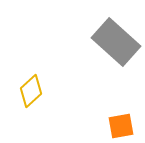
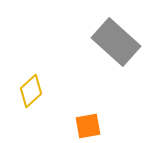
orange square: moved 33 px left
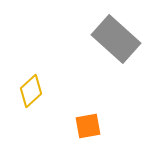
gray rectangle: moved 3 px up
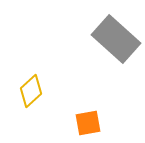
orange square: moved 3 px up
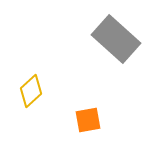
orange square: moved 3 px up
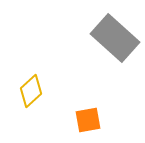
gray rectangle: moved 1 px left, 1 px up
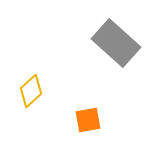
gray rectangle: moved 1 px right, 5 px down
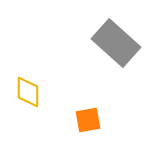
yellow diamond: moved 3 px left, 1 px down; rotated 48 degrees counterclockwise
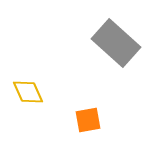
yellow diamond: rotated 24 degrees counterclockwise
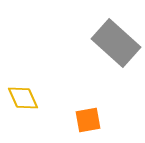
yellow diamond: moved 5 px left, 6 px down
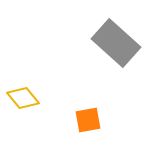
yellow diamond: rotated 16 degrees counterclockwise
